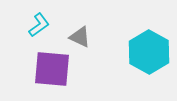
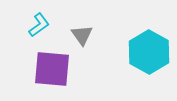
gray triangle: moved 2 px right, 2 px up; rotated 30 degrees clockwise
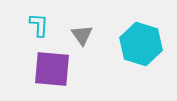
cyan L-shape: rotated 50 degrees counterclockwise
cyan hexagon: moved 8 px left, 8 px up; rotated 12 degrees counterclockwise
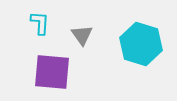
cyan L-shape: moved 1 px right, 2 px up
purple square: moved 3 px down
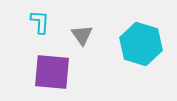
cyan L-shape: moved 1 px up
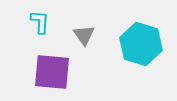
gray triangle: moved 2 px right
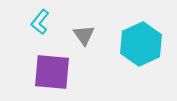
cyan L-shape: rotated 145 degrees counterclockwise
cyan hexagon: rotated 18 degrees clockwise
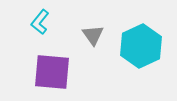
gray triangle: moved 9 px right
cyan hexagon: moved 2 px down
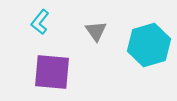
gray triangle: moved 3 px right, 4 px up
cyan hexagon: moved 8 px right, 1 px up; rotated 9 degrees clockwise
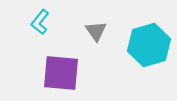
purple square: moved 9 px right, 1 px down
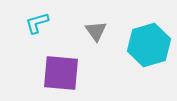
cyan L-shape: moved 3 px left, 1 px down; rotated 35 degrees clockwise
